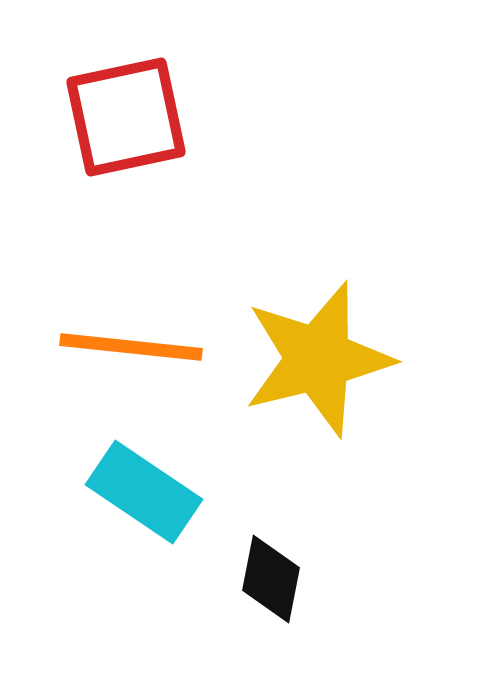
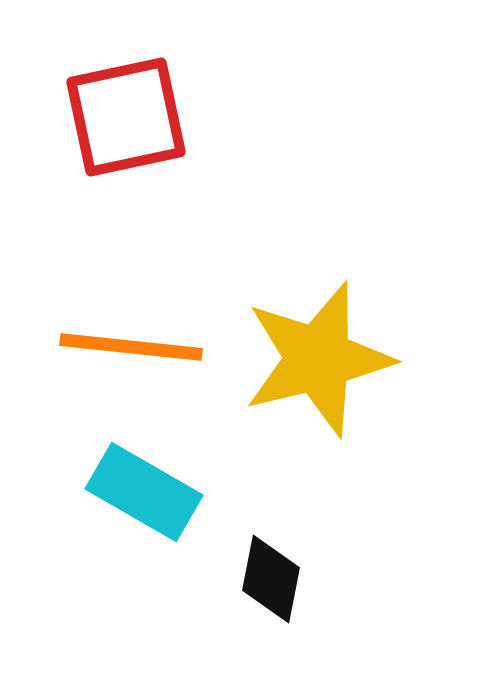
cyan rectangle: rotated 4 degrees counterclockwise
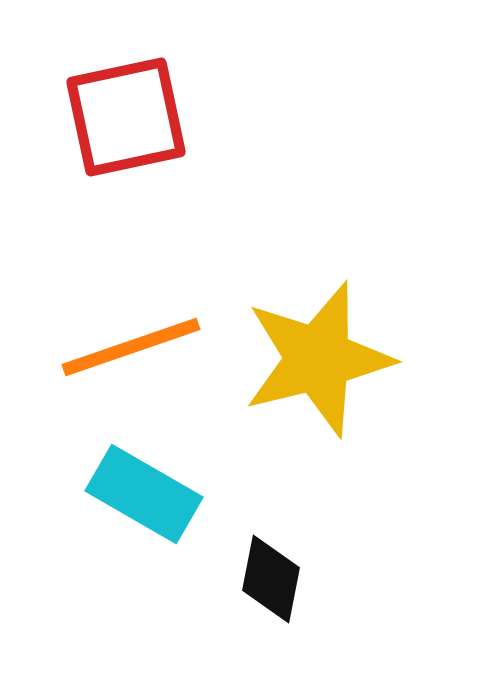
orange line: rotated 25 degrees counterclockwise
cyan rectangle: moved 2 px down
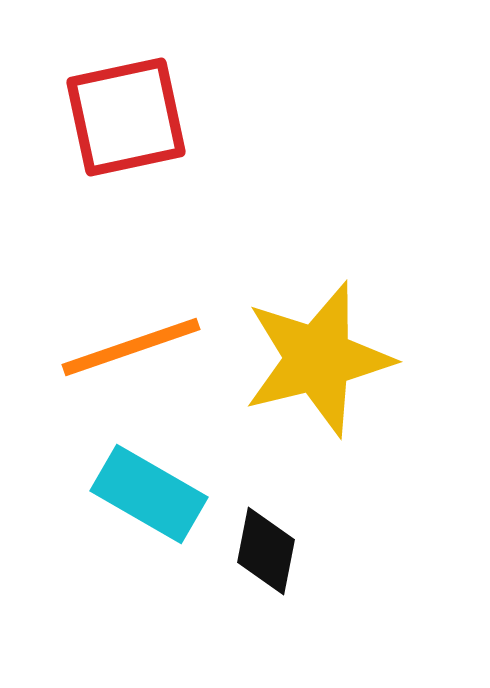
cyan rectangle: moved 5 px right
black diamond: moved 5 px left, 28 px up
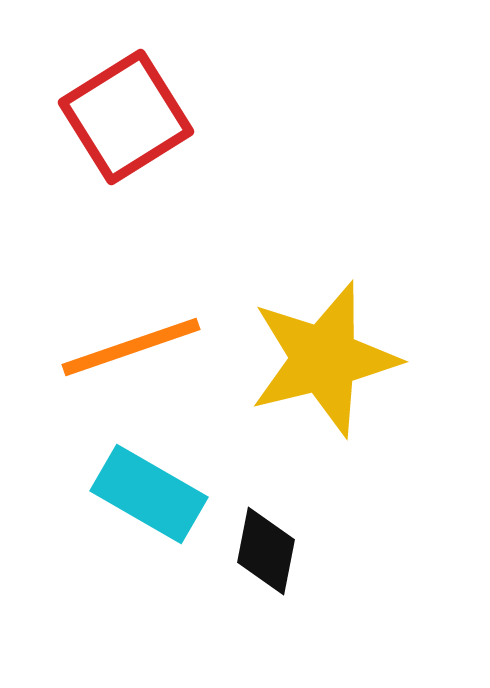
red square: rotated 20 degrees counterclockwise
yellow star: moved 6 px right
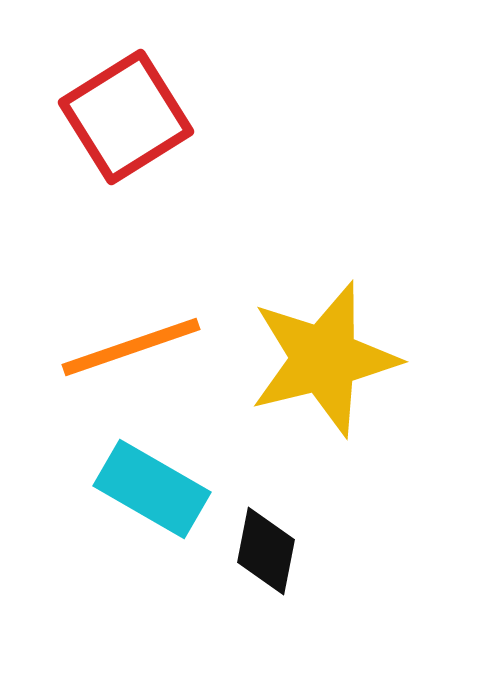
cyan rectangle: moved 3 px right, 5 px up
